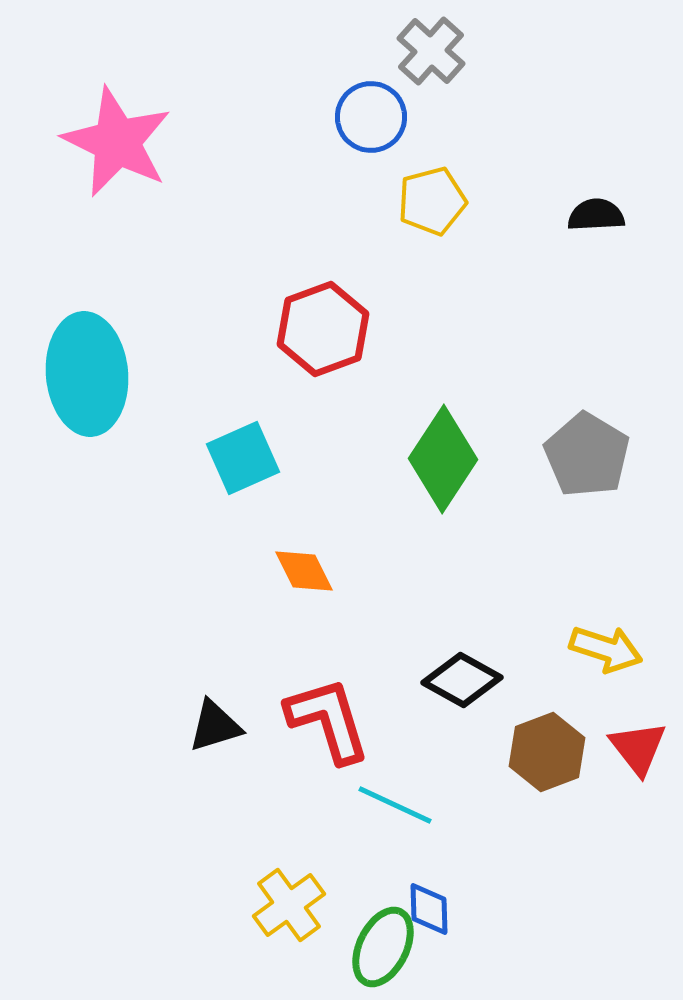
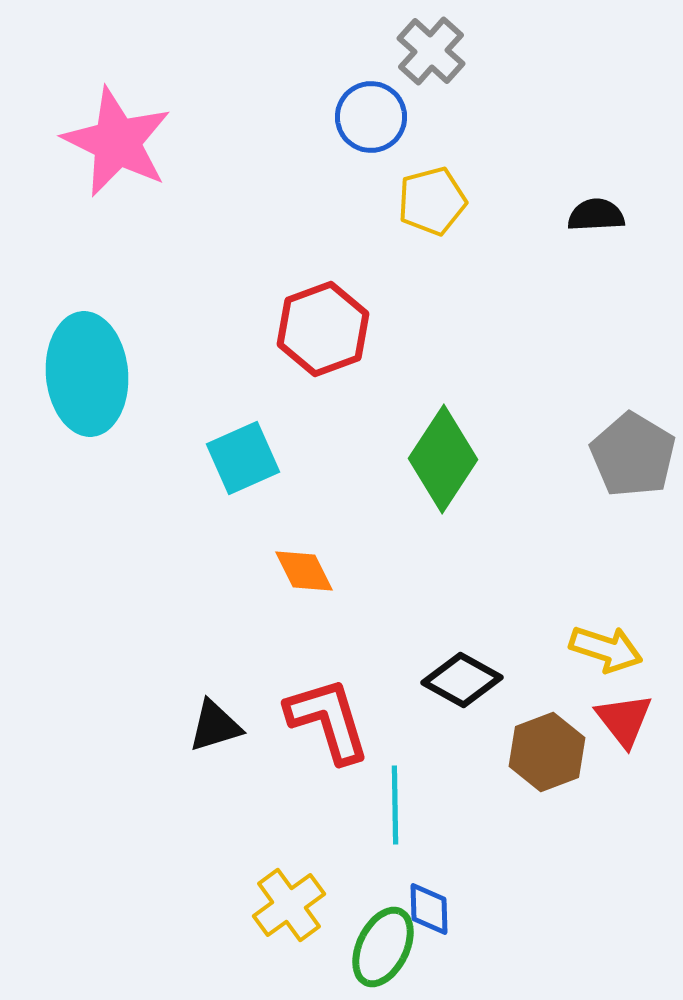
gray pentagon: moved 46 px right
red triangle: moved 14 px left, 28 px up
cyan line: rotated 64 degrees clockwise
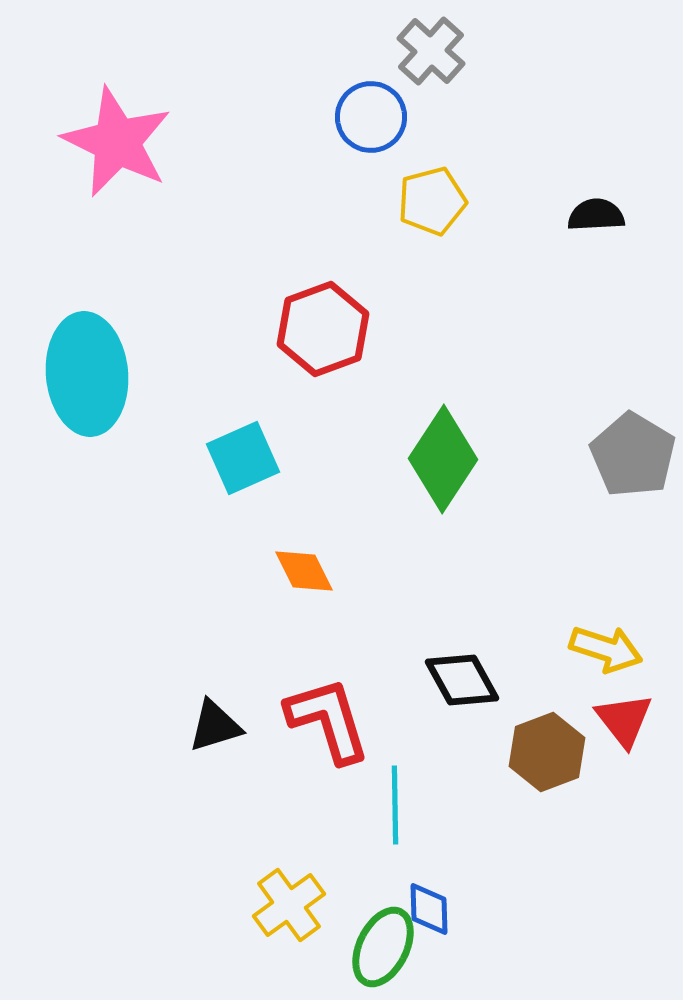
black diamond: rotated 32 degrees clockwise
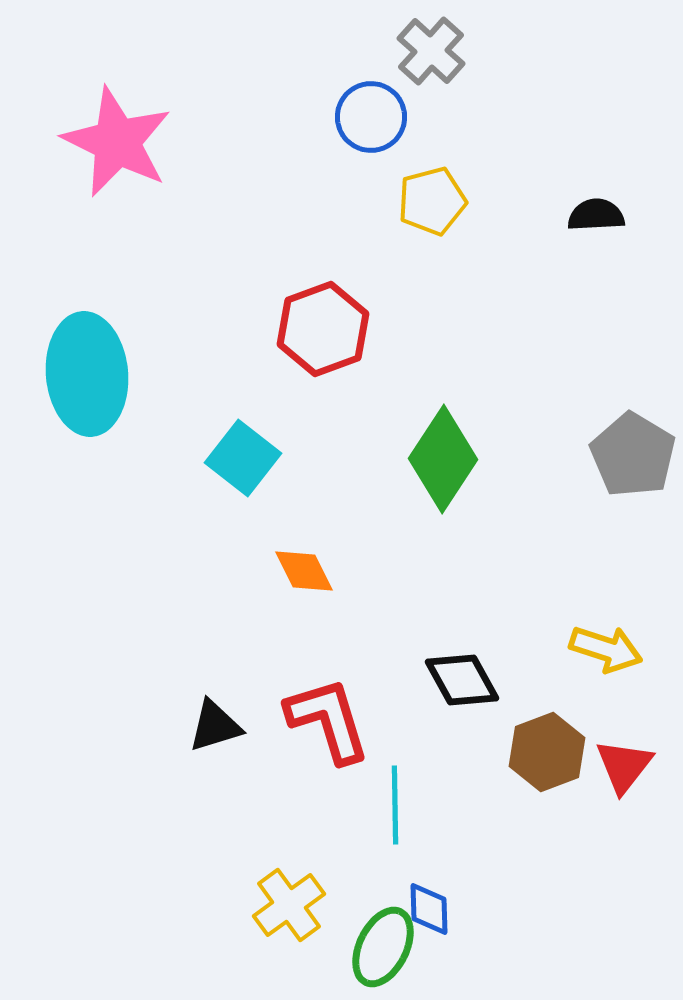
cyan square: rotated 28 degrees counterclockwise
red triangle: moved 46 px down; rotated 16 degrees clockwise
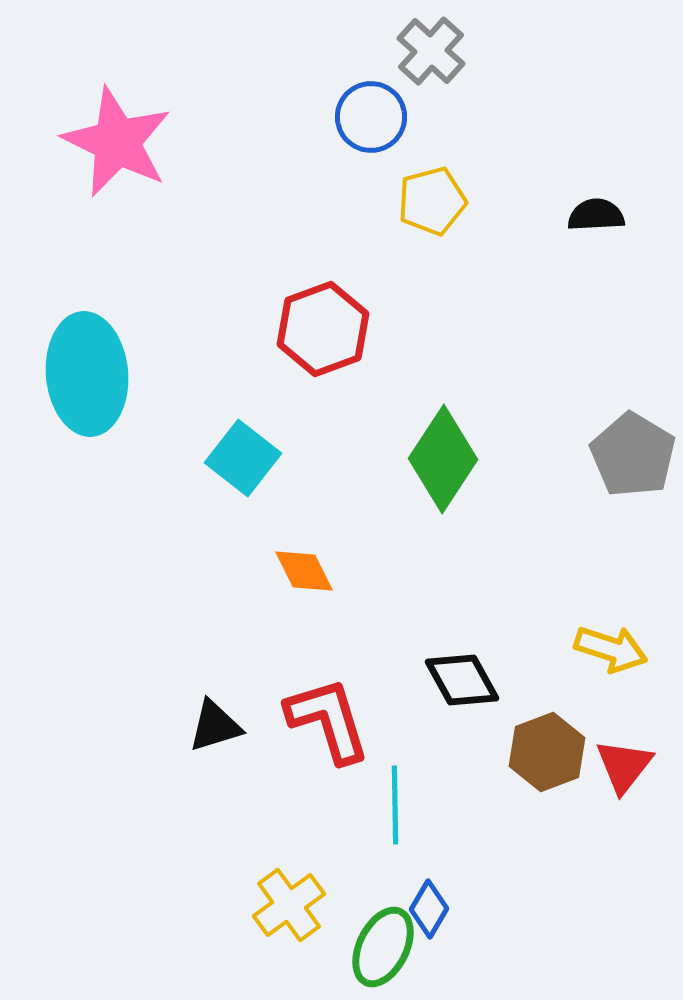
yellow arrow: moved 5 px right
blue diamond: rotated 32 degrees clockwise
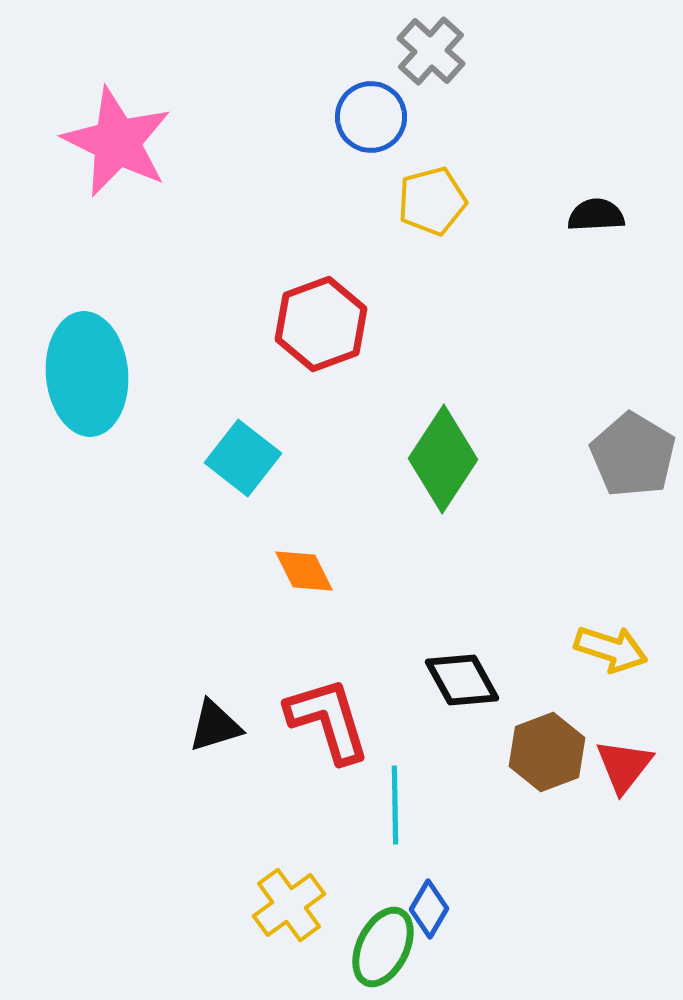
red hexagon: moved 2 px left, 5 px up
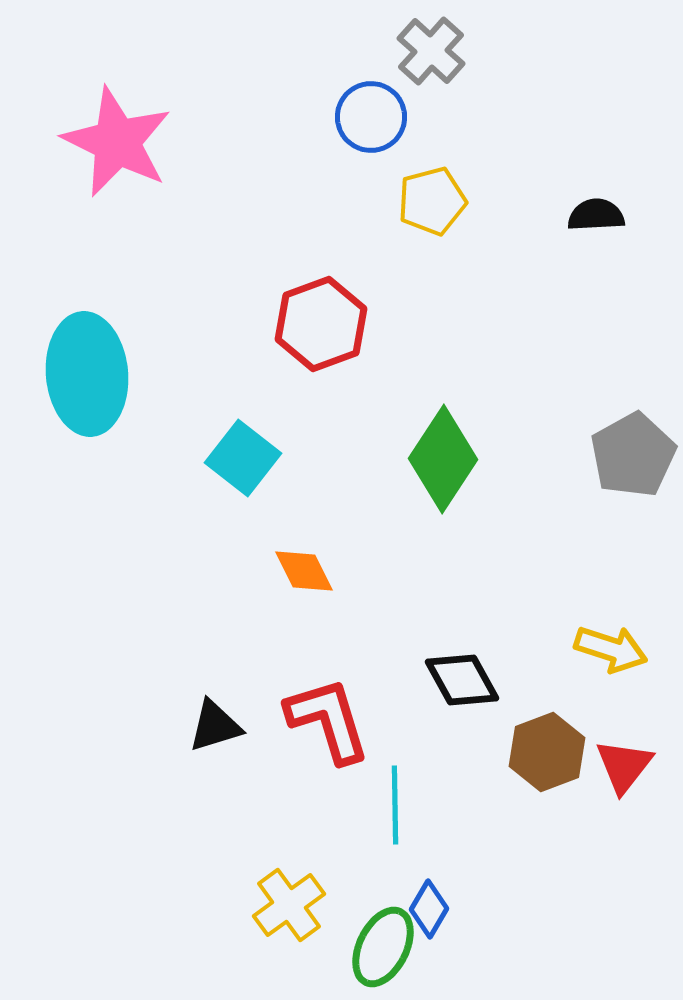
gray pentagon: rotated 12 degrees clockwise
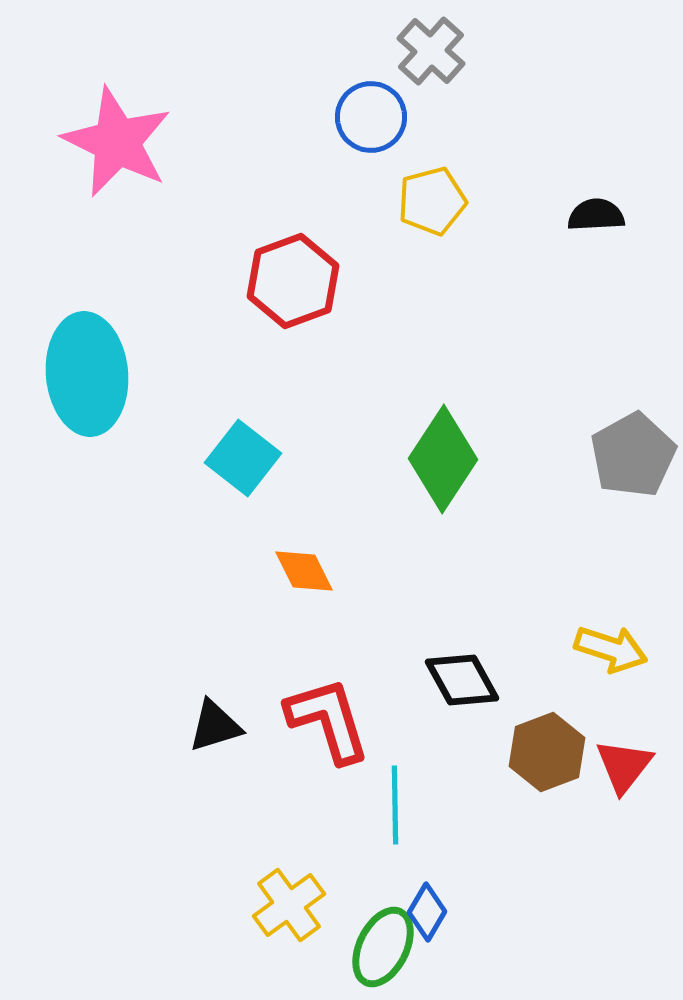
red hexagon: moved 28 px left, 43 px up
blue diamond: moved 2 px left, 3 px down
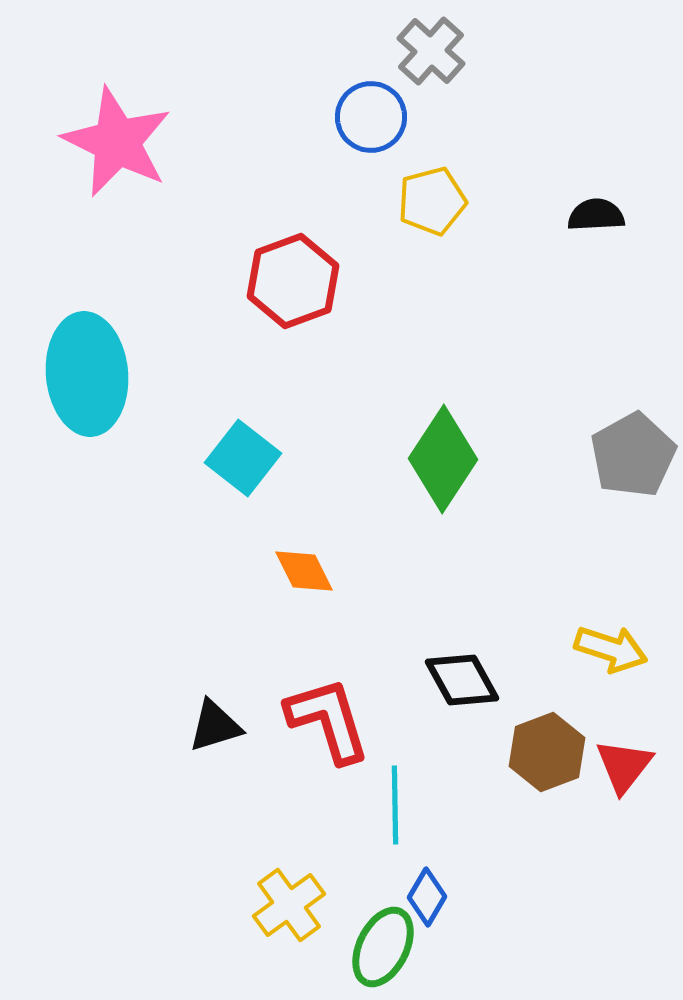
blue diamond: moved 15 px up
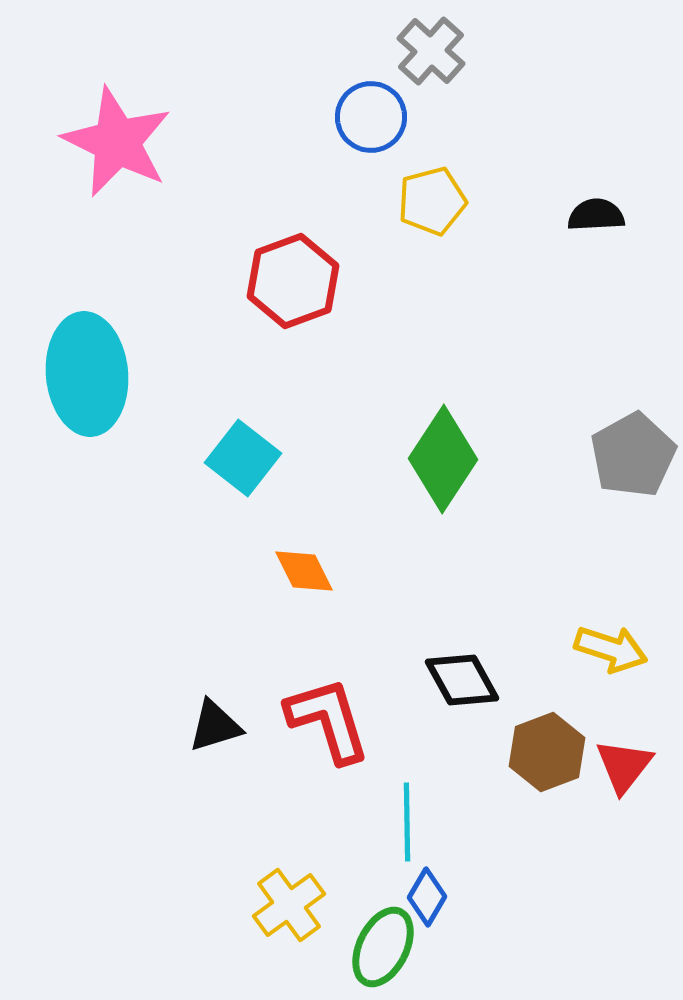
cyan line: moved 12 px right, 17 px down
